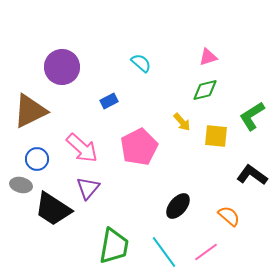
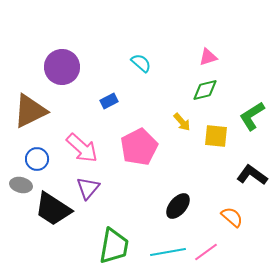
orange semicircle: moved 3 px right, 1 px down
cyan line: moved 4 px right; rotated 64 degrees counterclockwise
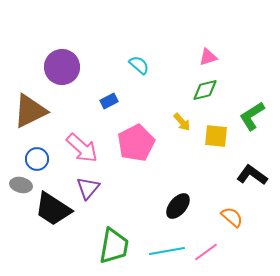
cyan semicircle: moved 2 px left, 2 px down
pink pentagon: moved 3 px left, 4 px up
cyan line: moved 1 px left, 1 px up
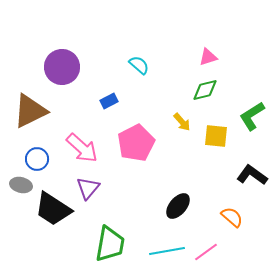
green trapezoid: moved 4 px left, 2 px up
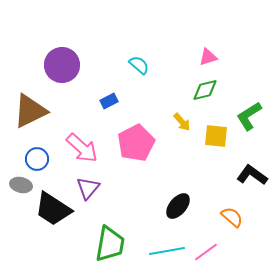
purple circle: moved 2 px up
green L-shape: moved 3 px left
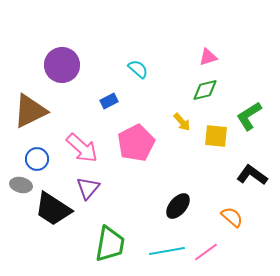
cyan semicircle: moved 1 px left, 4 px down
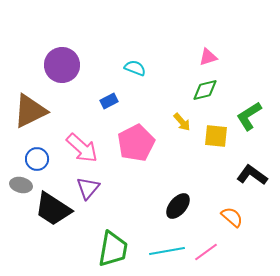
cyan semicircle: moved 3 px left, 1 px up; rotated 20 degrees counterclockwise
green trapezoid: moved 3 px right, 5 px down
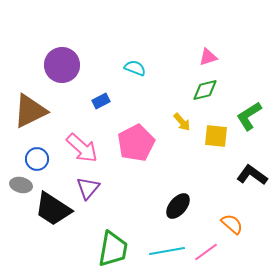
blue rectangle: moved 8 px left
orange semicircle: moved 7 px down
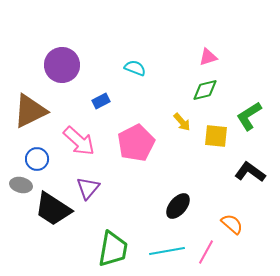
pink arrow: moved 3 px left, 7 px up
black L-shape: moved 2 px left, 3 px up
pink line: rotated 25 degrees counterclockwise
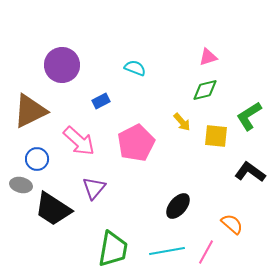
purple triangle: moved 6 px right
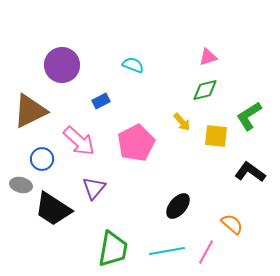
cyan semicircle: moved 2 px left, 3 px up
blue circle: moved 5 px right
